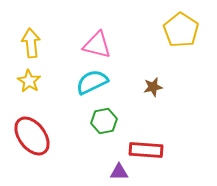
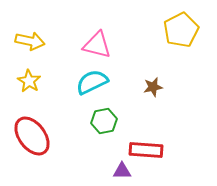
yellow pentagon: rotated 12 degrees clockwise
yellow arrow: moved 1 px left, 2 px up; rotated 108 degrees clockwise
purple triangle: moved 3 px right, 1 px up
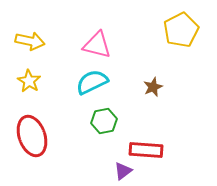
brown star: rotated 12 degrees counterclockwise
red ellipse: rotated 18 degrees clockwise
purple triangle: moved 1 px right; rotated 36 degrees counterclockwise
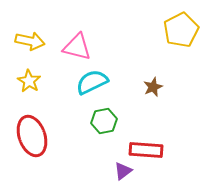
pink triangle: moved 20 px left, 2 px down
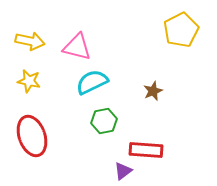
yellow star: rotated 20 degrees counterclockwise
brown star: moved 4 px down
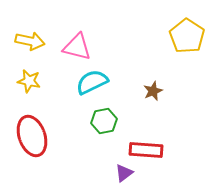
yellow pentagon: moved 6 px right, 6 px down; rotated 12 degrees counterclockwise
purple triangle: moved 1 px right, 2 px down
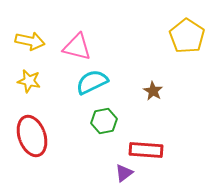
brown star: rotated 18 degrees counterclockwise
